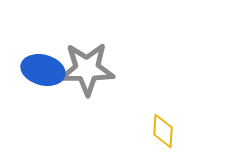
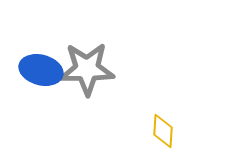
blue ellipse: moved 2 px left
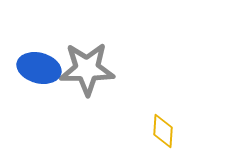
blue ellipse: moved 2 px left, 2 px up
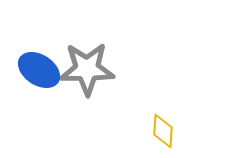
blue ellipse: moved 2 px down; rotated 18 degrees clockwise
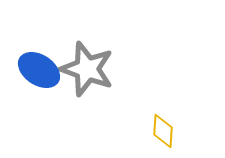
gray star: rotated 20 degrees clockwise
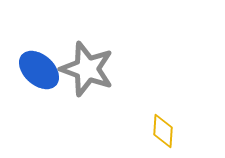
blue ellipse: rotated 9 degrees clockwise
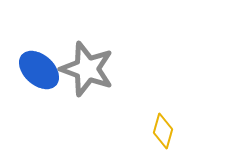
yellow diamond: rotated 12 degrees clockwise
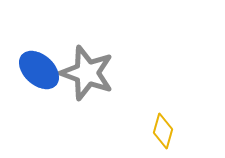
gray star: moved 4 px down
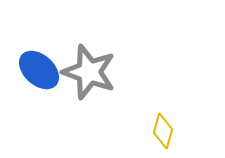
gray star: moved 2 px right, 1 px up
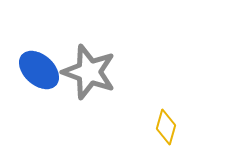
yellow diamond: moved 3 px right, 4 px up
